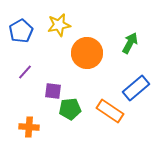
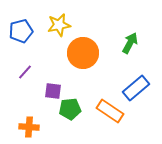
blue pentagon: rotated 15 degrees clockwise
orange circle: moved 4 px left
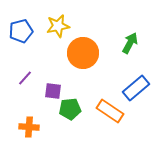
yellow star: moved 1 px left, 1 px down
purple line: moved 6 px down
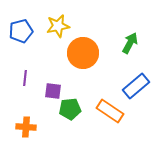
purple line: rotated 35 degrees counterclockwise
blue rectangle: moved 2 px up
orange cross: moved 3 px left
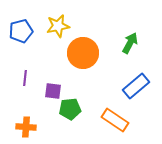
orange rectangle: moved 5 px right, 9 px down
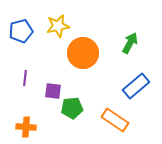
green pentagon: moved 2 px right, 1 px up
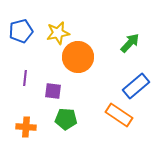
yellow star: moved 7 px down
green arrow: rotated 15 degrees clockwise
orange circle: moved 5 px left, 4 px down
green pentagon: moved 6 px left, 11 px down; rotated 10 degrees clockwise
orange rectangle: moved 4 px right, 5 px up
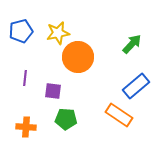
green arrow: moved 2 px right, 1 px down
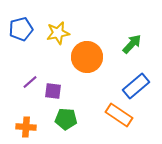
blue pentagon: moved 2 px up
orange circle: moved 9 px right
purple line: moved 5 px right, 4 px down; rotated 42 degrees clockwise
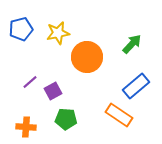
purple square: rotated 36 degrees counterclockwise
